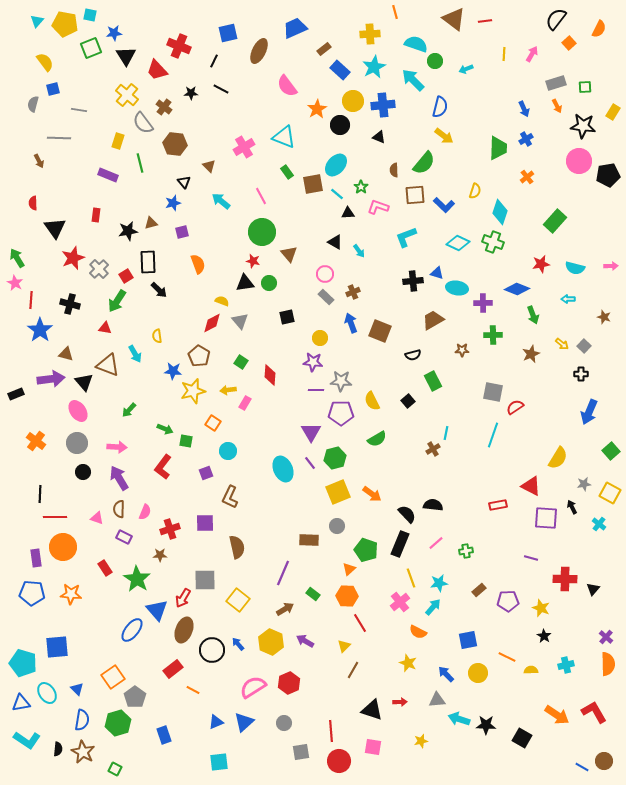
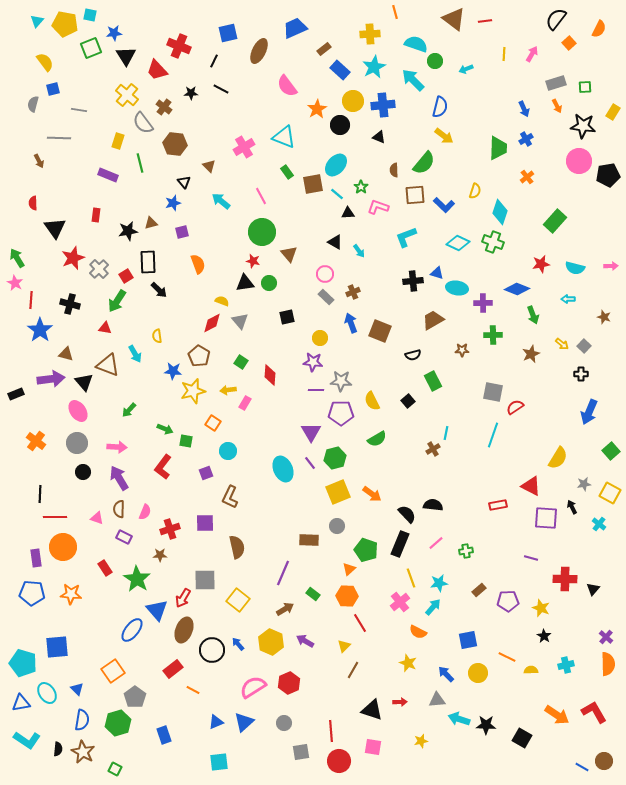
orange square at (113, 677): moved 6 px up
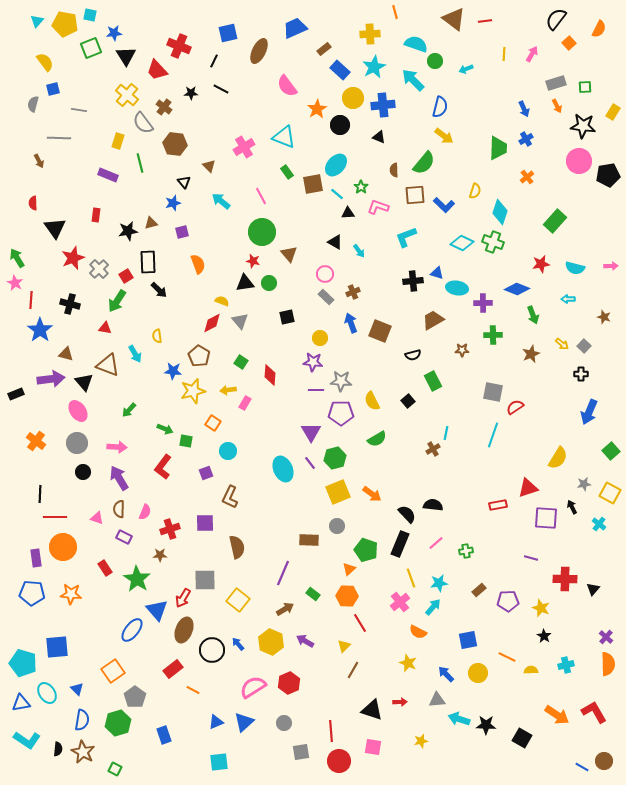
yellow circle at (353, 101): moved 3 px up
cyan diamond at (458, 243): moved 4 px right
red triangle at (531, 486): moved 3 px left, 2 px down; rotated 45 degrees counterclockwise
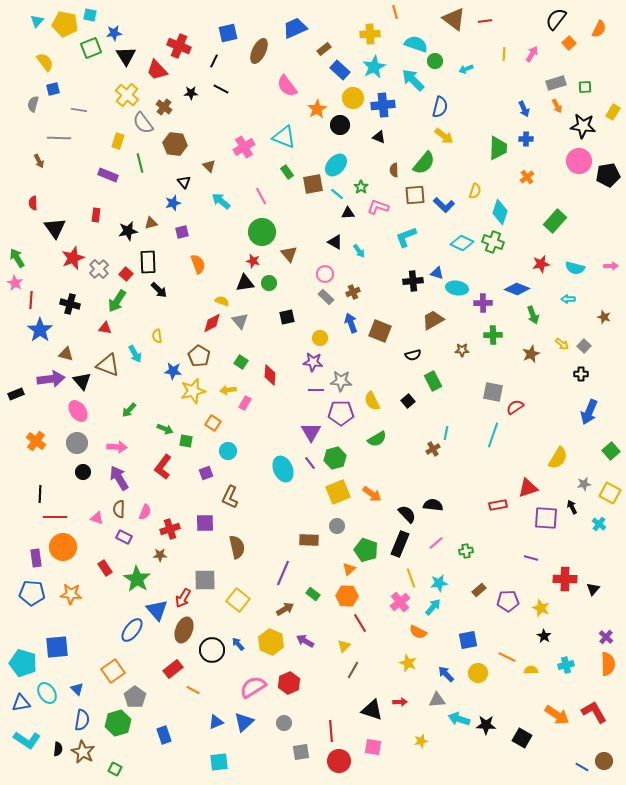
blue cross at (526, 139): rotated 32 degrees clockwise
red square at (126, 276): moved 2 px up; rotated 16 degrees counterclockwise
black triangle at (84, 382): moved 2 px left, 1 px up
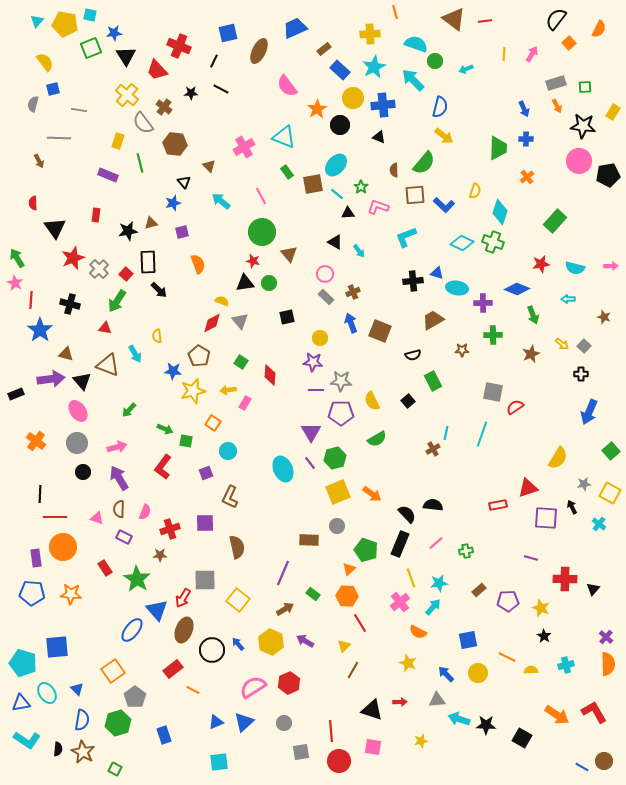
cyan line at (493, 435): moved 11 px left, 1 px up
pink arrow at (117, 447): rotated 18 degrees counterclockwise
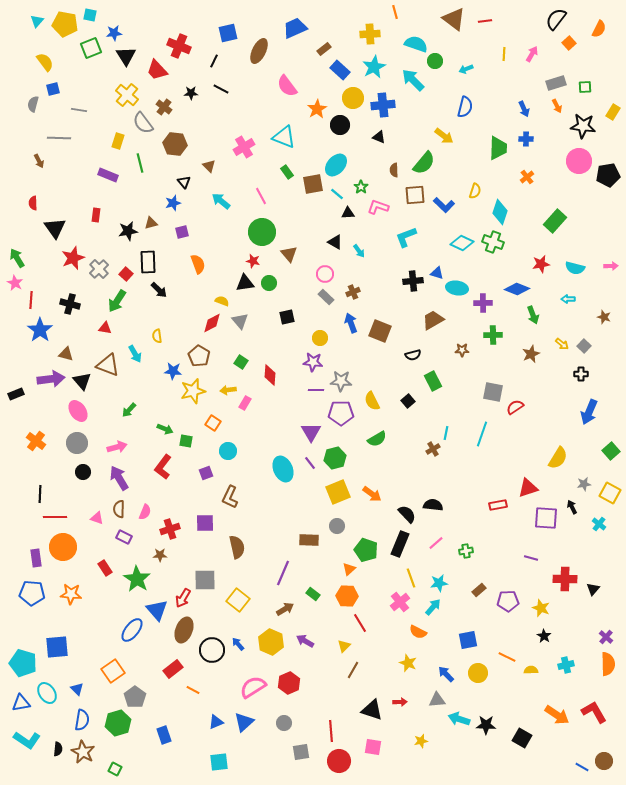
blue semicircle at (440, 107): moved 25 px right
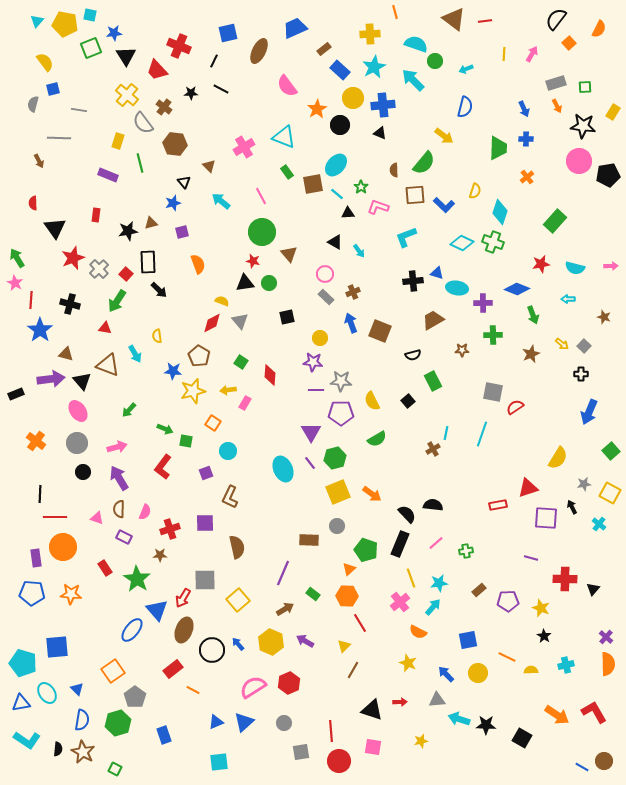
black triangle at (379, 137): moved 1 px right, 4 px up
yellow square at (238, 600): rotated 10 degrees clockwise
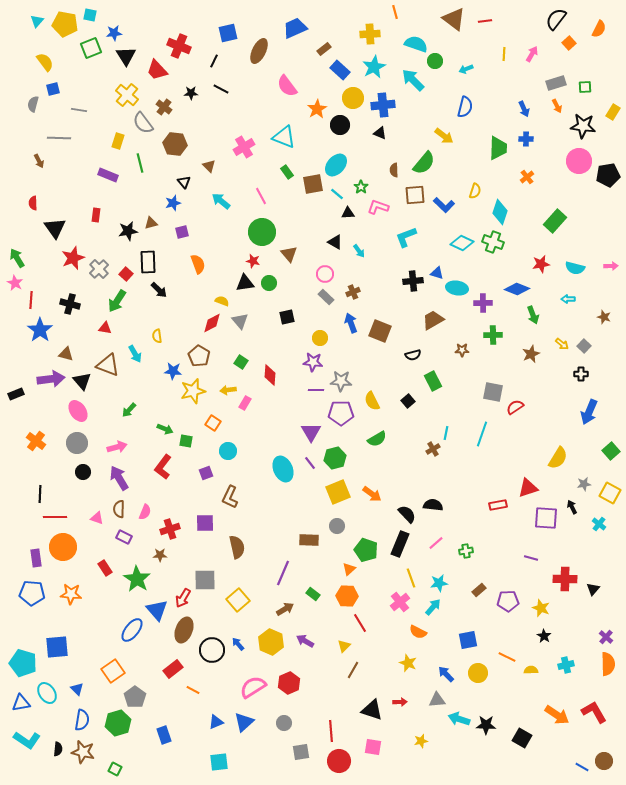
brown star at (83, 752): rotated 15 degrees counterclockwise
